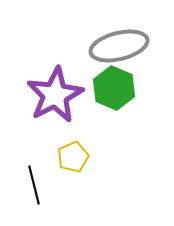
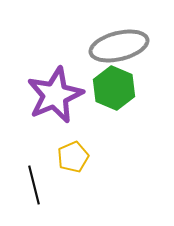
purple star: rotated 4 degrees clockwise
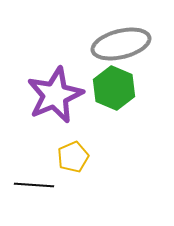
gray ellipse: moved 2 px right, 2 px up
black line: rotated 72 degrees counterclockwise
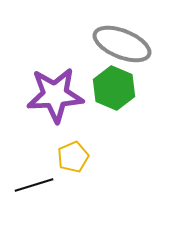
gray ellipse: moved 1 px right; rotated 36 degrees clockwise
purple star: rotated 20 degrees clockwise
black line: rotated 21 degrees counterclockwise
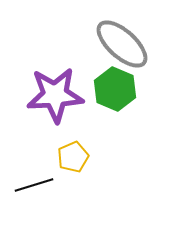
gray ellipse: rotated 20 degrees clockwise
green hexagon: moved 1 px right, 1 px down
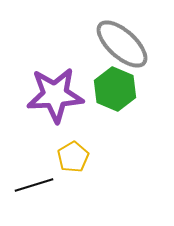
yellow pentagon: rotated 8 degrees counterclockwise
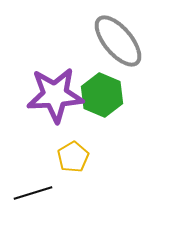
gray ellipse: moved 4 px left, 3 px up; rotated 8 degrees clockwise
green hexagon: moved 13 px left, 6 px down
black line: moved 1 px left, 8 px down
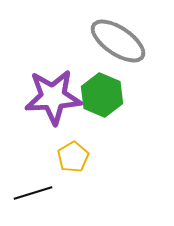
gray ellipse: rotated 16 degrees counterclockwise
purple star: moved 2 px left, 2 px down
